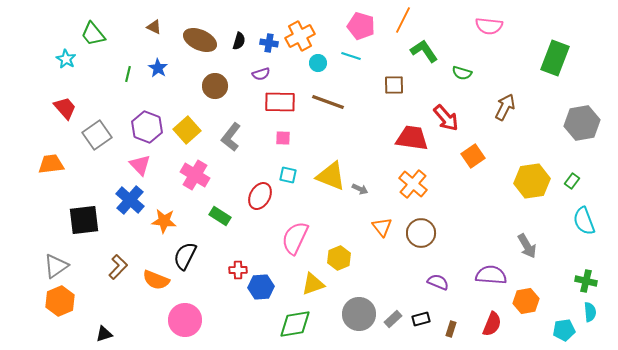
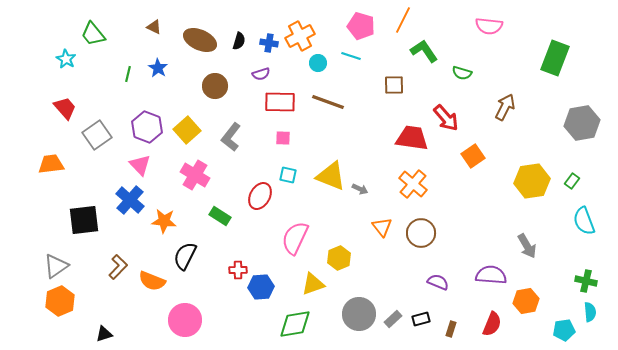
orange semicircle at (156, 280): moved 4 px left, 1 px down
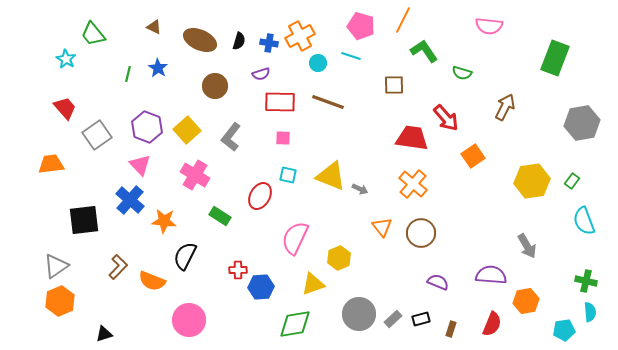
pink circle at (185, 320): moved 4 px right
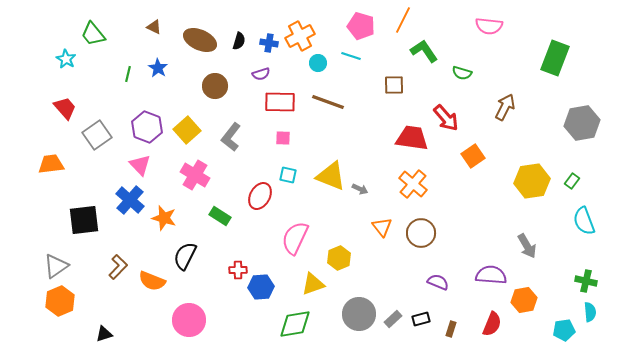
orange star at (164, 221): moved 3 px up; rotated 10 degrees clockwise
orange hexagon at (526, 301): moved 2 px left, 1 px up
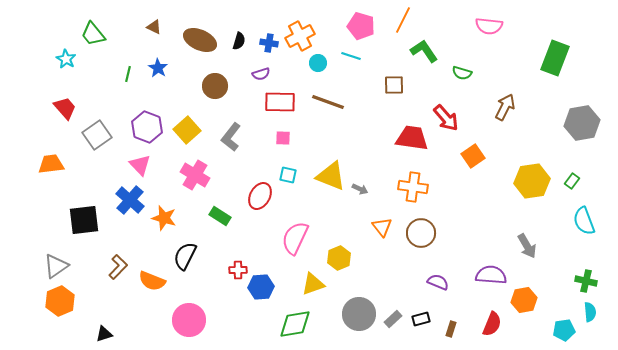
orange cross at (413, 184): moved 3 px down; rotated 32 degrees counterclockwise
